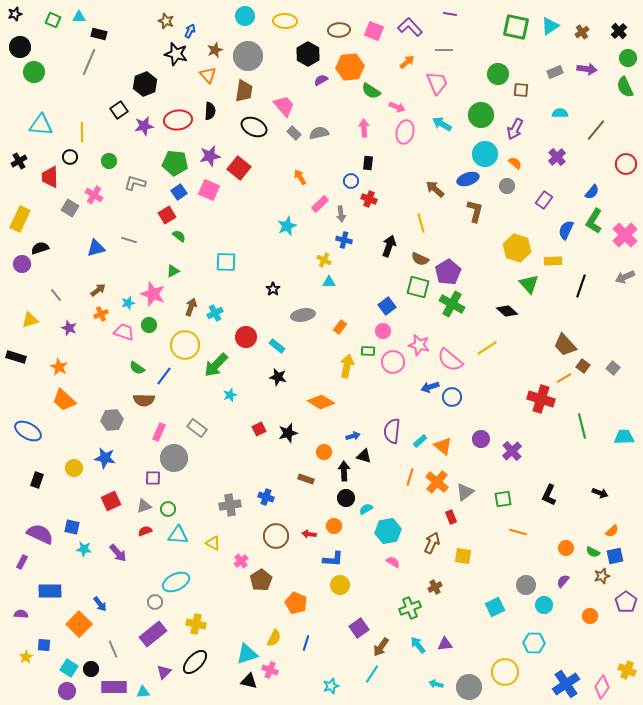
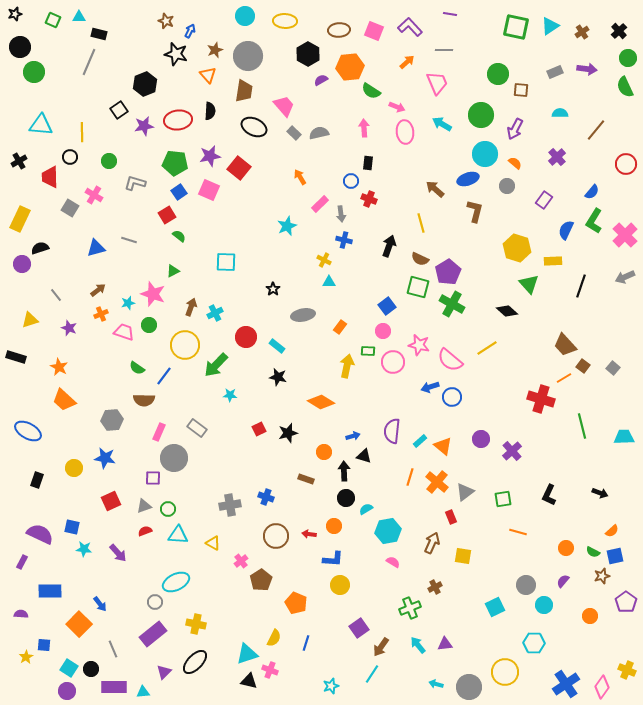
pink ellipse at (405, 132): rotated 20 degrees counterclockwise
cyan star at (230, 395): rotated 24 degrees clockwise
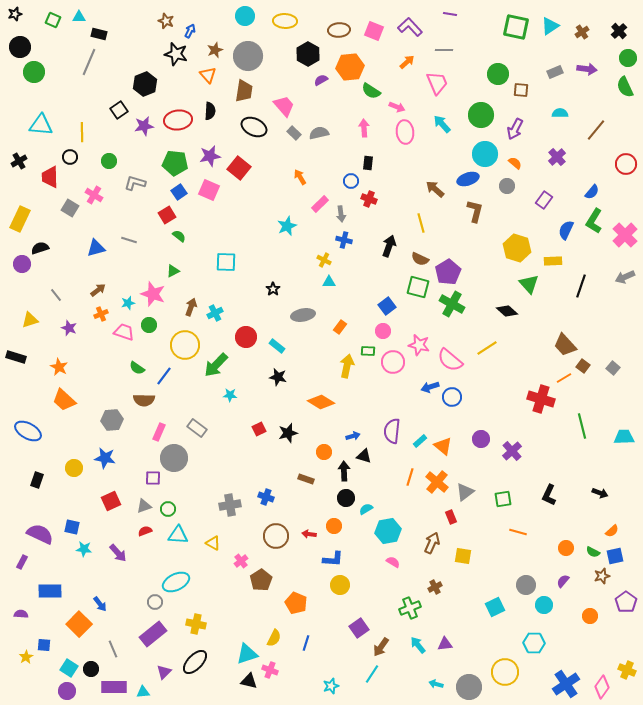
cyan arrow at (442, 124): rotated 18 degrees clockwise
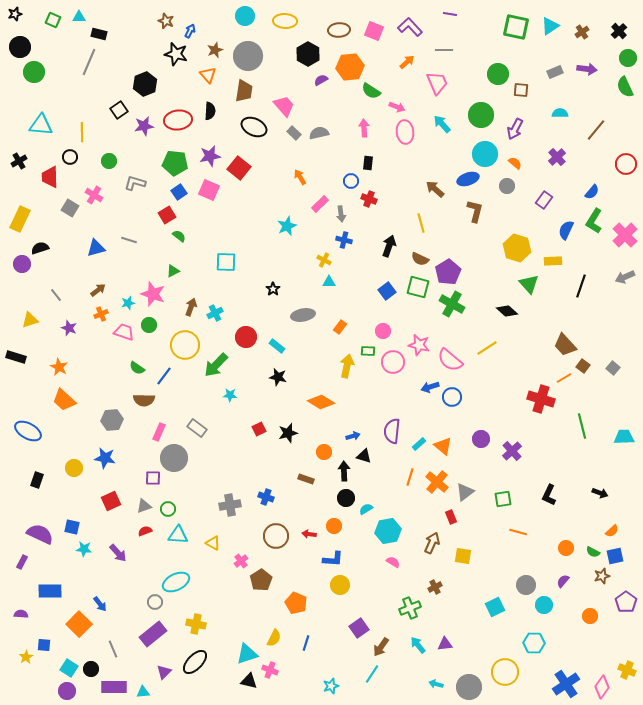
blue square at (387, 306): moved 15 px up
cyan rectangle at (420, 441): moved 1 px left, 3 px down
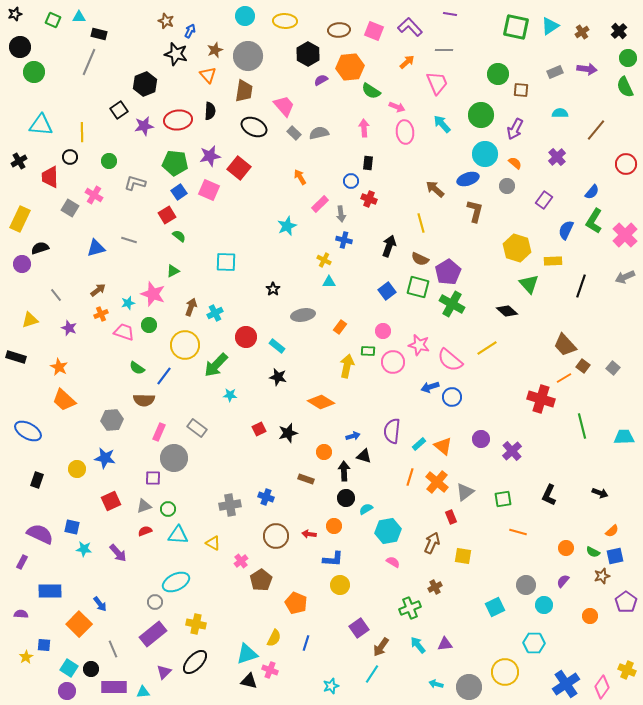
yellow circle at (74, 468): moved 3 px right, 1 px down
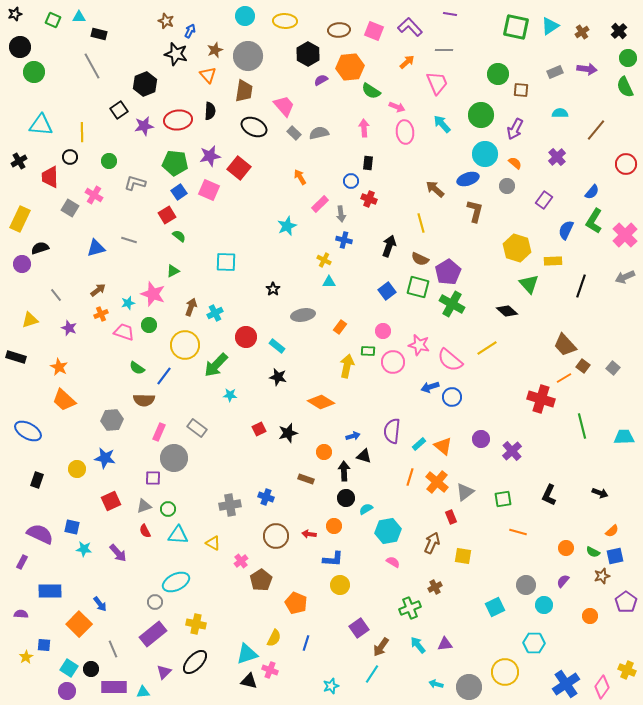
gray line at (89, 62): moved 3 px right, 4 px down; rotated 52 degrees counterclockwise
red semicircle at (145, 531): rotated 96 degrees counterclockwise
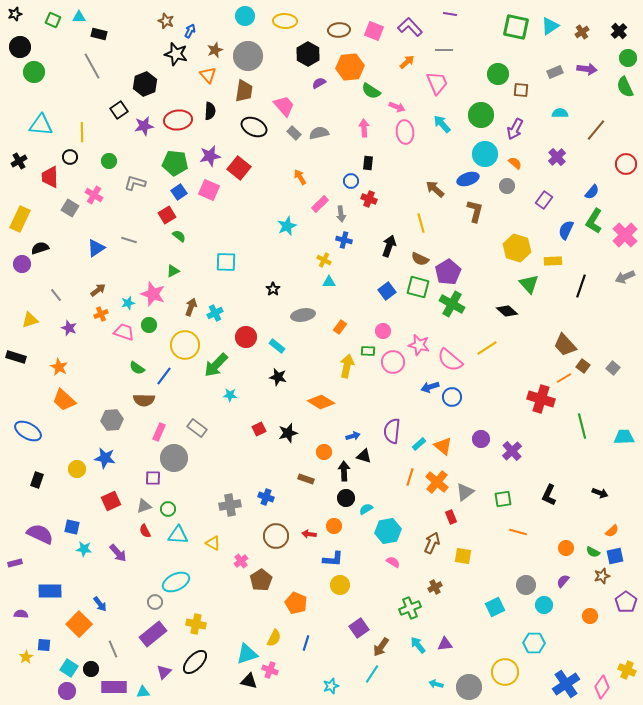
purple semicircle at (321, 80): moved 2 px left, 3 px down
blue triangle at (96, 248): rotated 18 degrees counterclockwise
purple rectangle at (22, 562): moved 7 px left, 1 px down; rotated 48 degrees clockwise
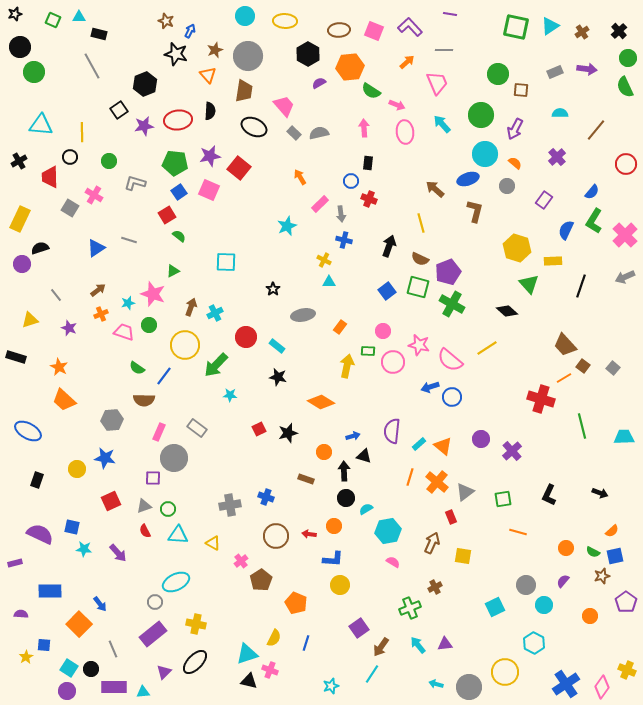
pink arrow at (397, 107): moved 2 px up
purple pentagon at (448, 272): rotated 10 degrees clockwise
cyan hexagon at (534, 643): rotated 25 degrees clockwise
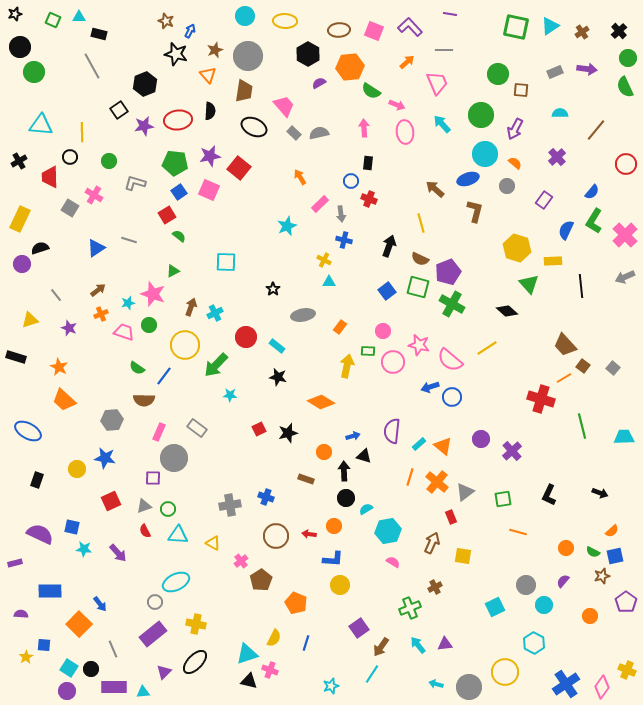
black line at (581, 286): rotated 25 degrees counterclockwise
